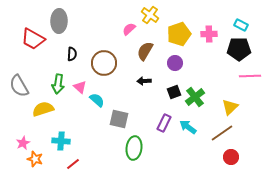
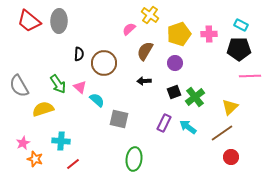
red trapezoid: moved 4 px left, 18 px up; rotated 10 degrees clockwise
black semicircle: moved 7 px right
green arrow: rotated 42 degrees counterclockwise
green ellipse: moved 11 px down
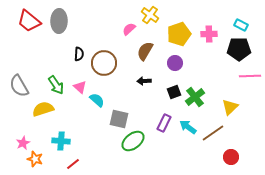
green arrow: moved 2 px left, 1 px down
brown line: moved 9 px left
green ellipse: moved 1 px left, 18 px up; rotated 45 degrees clockwise
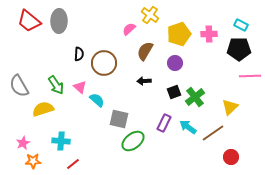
orange star: moved 2 px left, 2 px down; rotated 21 degrees counterclockwise
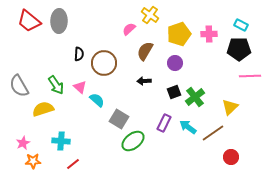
gray square: rotated 18 degrees clockwise
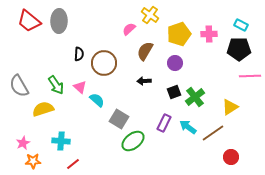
yellow triangle: rotated 12 degrees clockwise
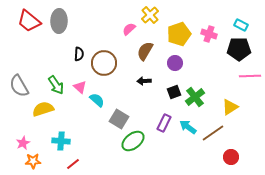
yellow cross: rotated 12 degrees clockwise
pink cross: rotated 21 degrees clockwise
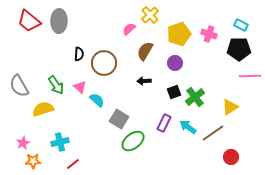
cyan cross: moved 1 px left, 1 px down; rotated 18 degrees counterclockwise
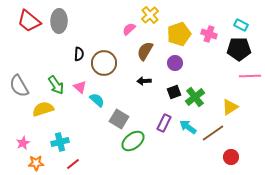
orange star: moved 3 px right, 2 px down
